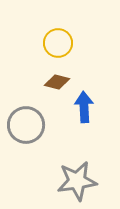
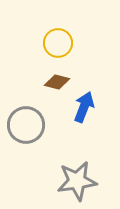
blue arrow: rotated 24 degrees clockwise
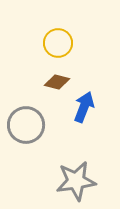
gray star: moved 1 px left
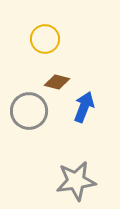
yellow circle: moved 13 px left, 4 px up
gray circle: moved 3 px right, 14 px up
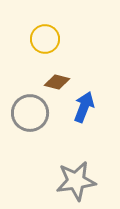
gray circle: moved 1 px right, 2 px down
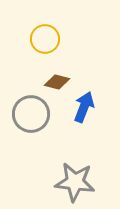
gray circle: moved 1 px right, 1 px down
gray star: moved 1 px left, 1 px down; rotated 15 degrees clockwise
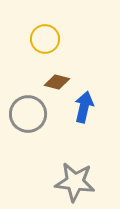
blue arrow: rotated 8 degrees counterclockwise
gray circle: moved 3 px left
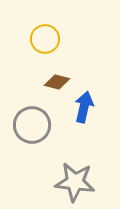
gray circle: moved 4 px right, 11 px down
